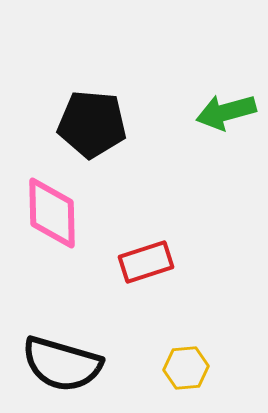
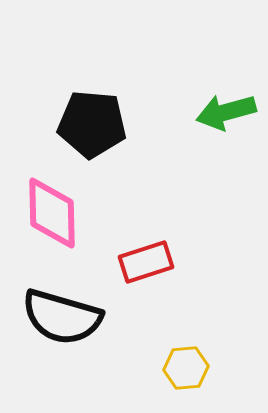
black semicircle: moved 47 px up
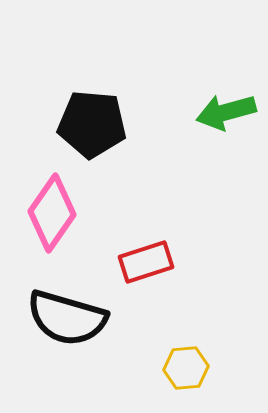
pink diamond: rotated 36 degrees clockwise
black semicircle: moved 5 px right, 1 px down
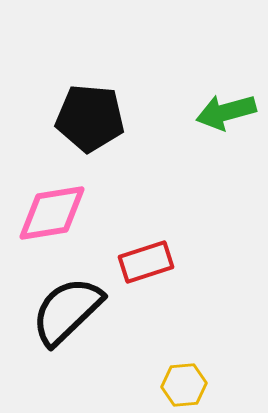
black pentagon: moved 2 px left, 6 px up
pink diamond: rotated 46 degrees clockwise
black semicircle: moved 7 px up; rotated 120 degrees clockwise
yellow hexagon: moved 2 px left, 17 px down
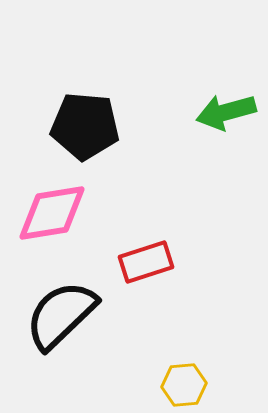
black pentagon: moved 5 px left, 8 px down
black semicircle: moved 6 px left, 4 px down
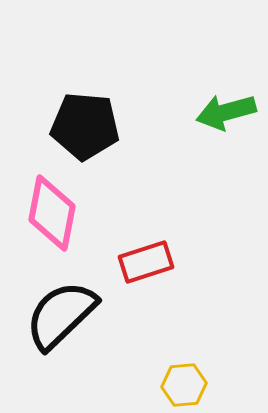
pink diamond: rotated 70 degrees counterclockwise
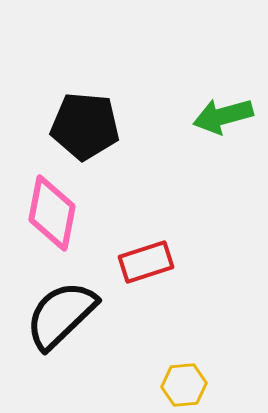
green arrow: moved 3 px left, 4 px down
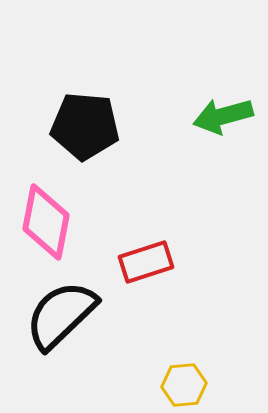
pink diamond: moved 6 px left, 9 px down
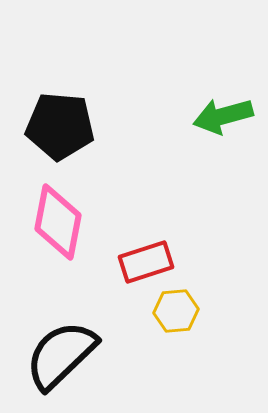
black pentagon: moved 25 px left
pink diamond: moved 12 px right
black semicircle: moved 40 px down
yellow hexagon: moved 8 px left, 74 px up
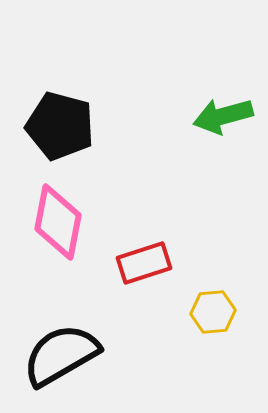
black pentagon: rotated 10 degrees clockwise
red rectangle: moved 2 px left, 1 px down
yellow hexagon: moved 37 px right, 1 px down
black semicircle: rotated 14 degrees clockwise
